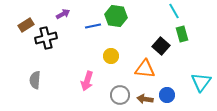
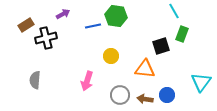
green rectangle: rotated 35 degrees clockwise
black square: rotated 30 degrees clockwise
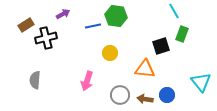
yellow circle: moved 1 px left, 3 px up
cyan triangle: rotated 15 degrees counterclockwise
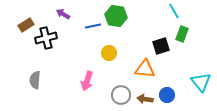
purple arrow: rotated 120 degrees counterclockwise
yellow circle: moved 1 px left
gray circle: moved 1 px right
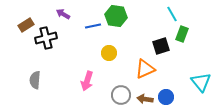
cyan line: moved 2 px left, 3 px down
orange triangle: rotated 30 degrees counterclockwise
blue circle: moved 1 px left, 2 px down
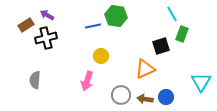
purple arrow: moved 16 px left, 1 px down
yellow circle: moved 8 px left, 3 px down
cyan triangle: rotated 10 degrees clockwise
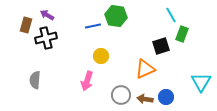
cyan line: moved 1 px left, 1 px down
brown rectangle: rotated 42 degrees counterclockwise
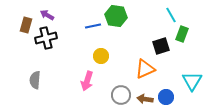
cyan triangle: moved 9 px left, 1 px up
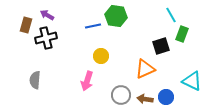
cyan triangle: rotated 35 degrees counterclockwise
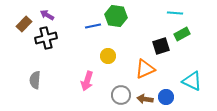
cyan line: moved 4 px right, 2 px up; rotated 56 degrees counterclockwise
brown rectangle: moved 2 px left, 1 px up; rotated 28 degrees clockwise
green rectangle: rotated 42 degrees clockwise
yellow circle: moved 7 px right
